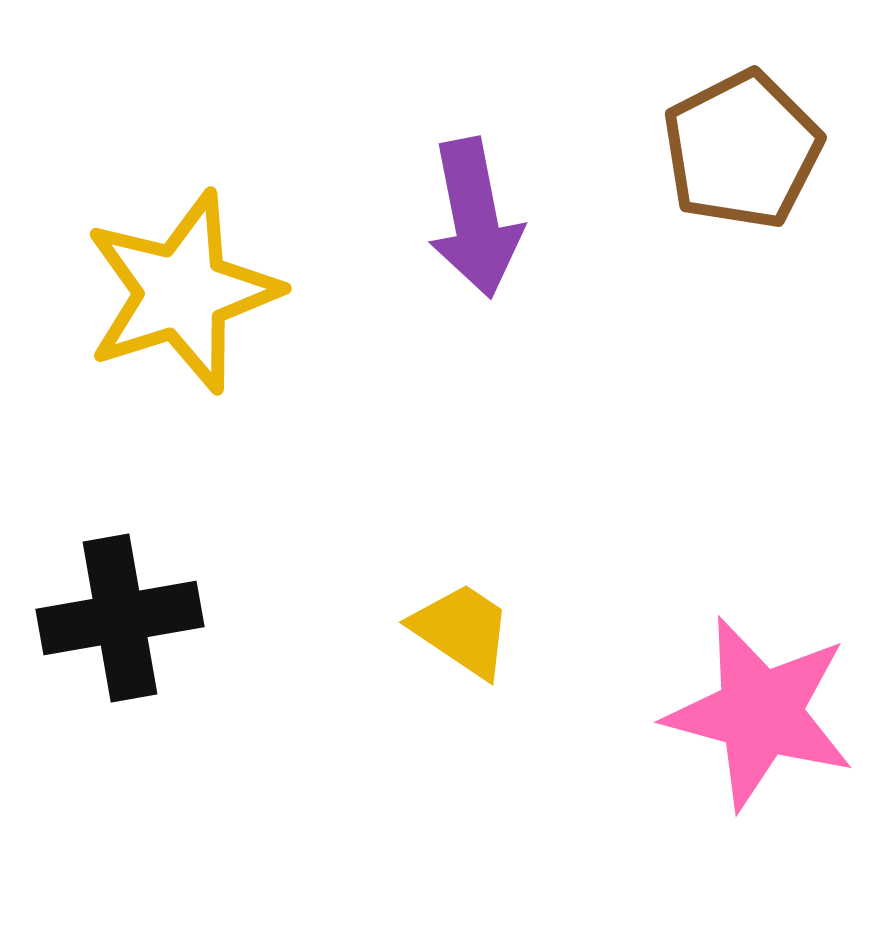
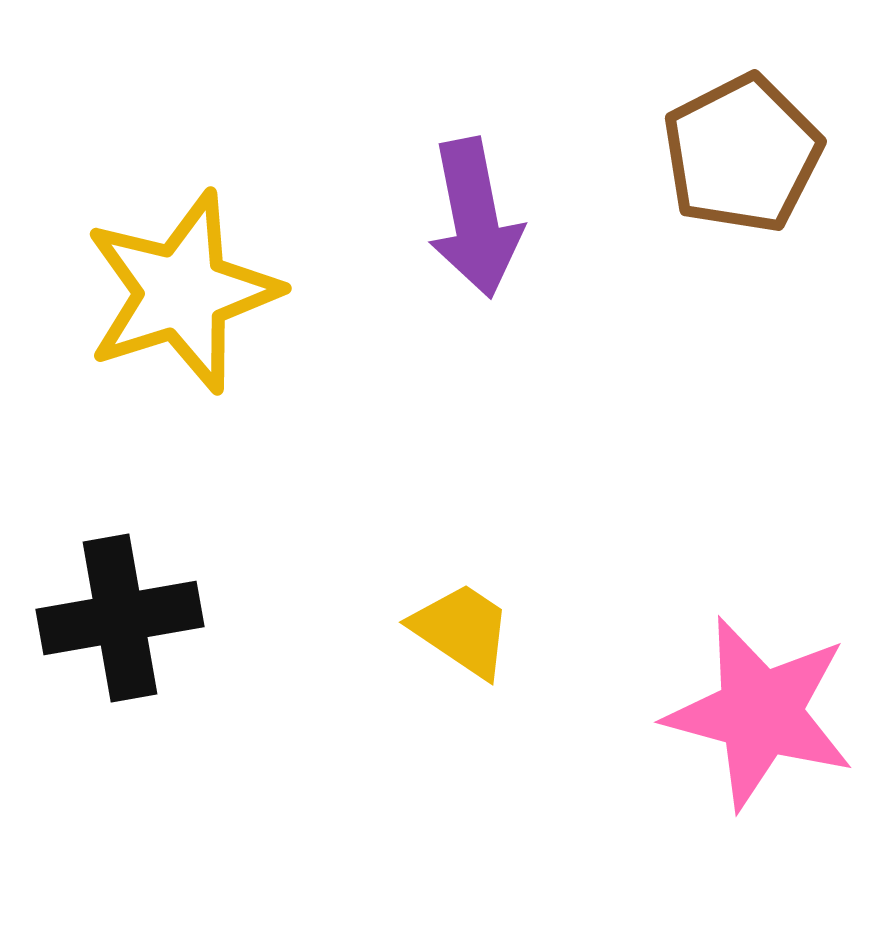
brown pentagon: moved 4 px down
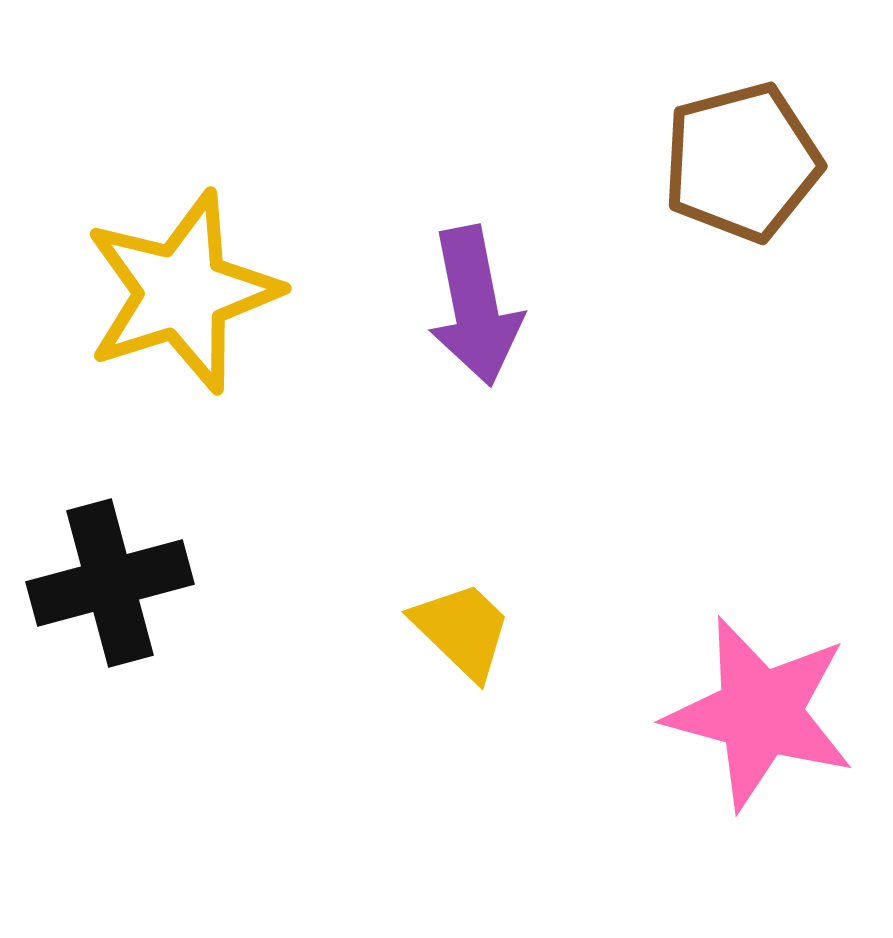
brown pentagon: moved 8 px down; rotated 12 degrees clockwise
purple arrow: moved 88 px down
black cross: moved 10 px left, 35 px up; rotated 5 degrees counterclockwise
yellow trapezoid: rotated 10 degrees clockwise
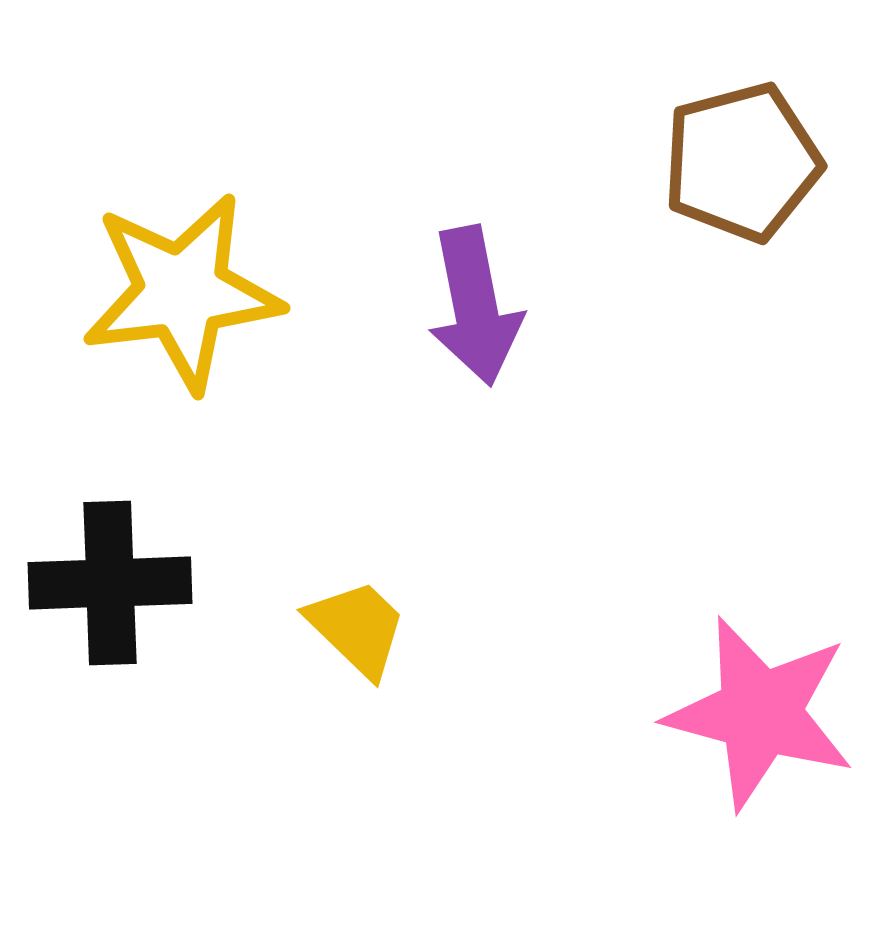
yellow star: rotated 11 degrees clockwise
black cross: rotated 13 degrees clockwise
yellow trapezoid: moved 105 px left, 2 px up
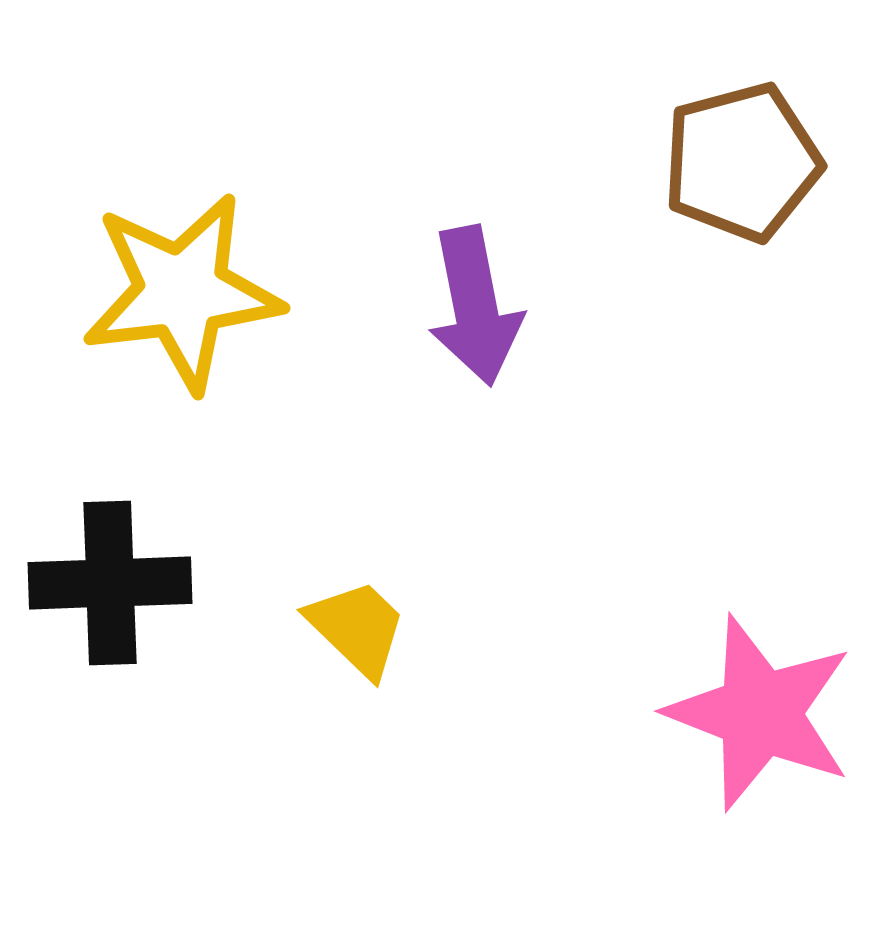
pink star: rotated 6 degrees clockwise
